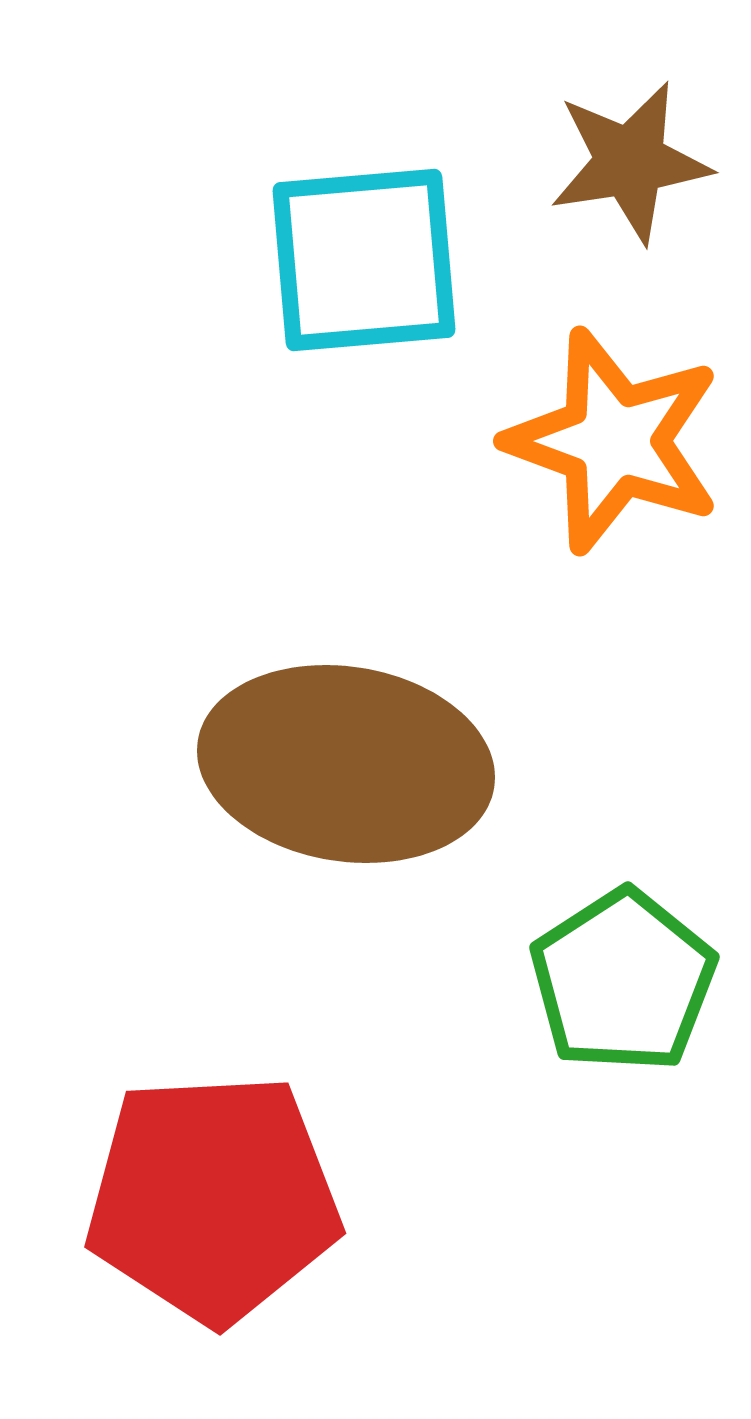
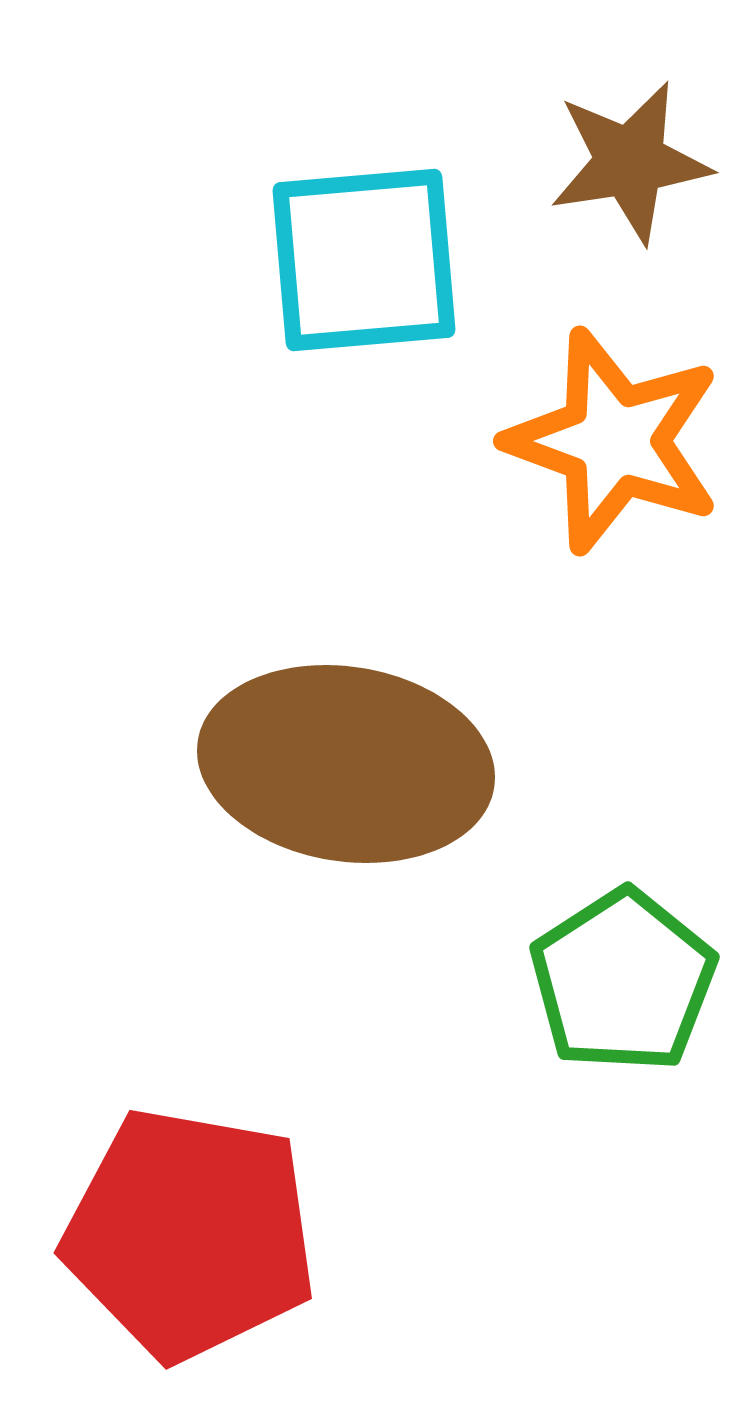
red pentagon: moved 23 px left, 36 px down; rotated 13 degrees clockwise
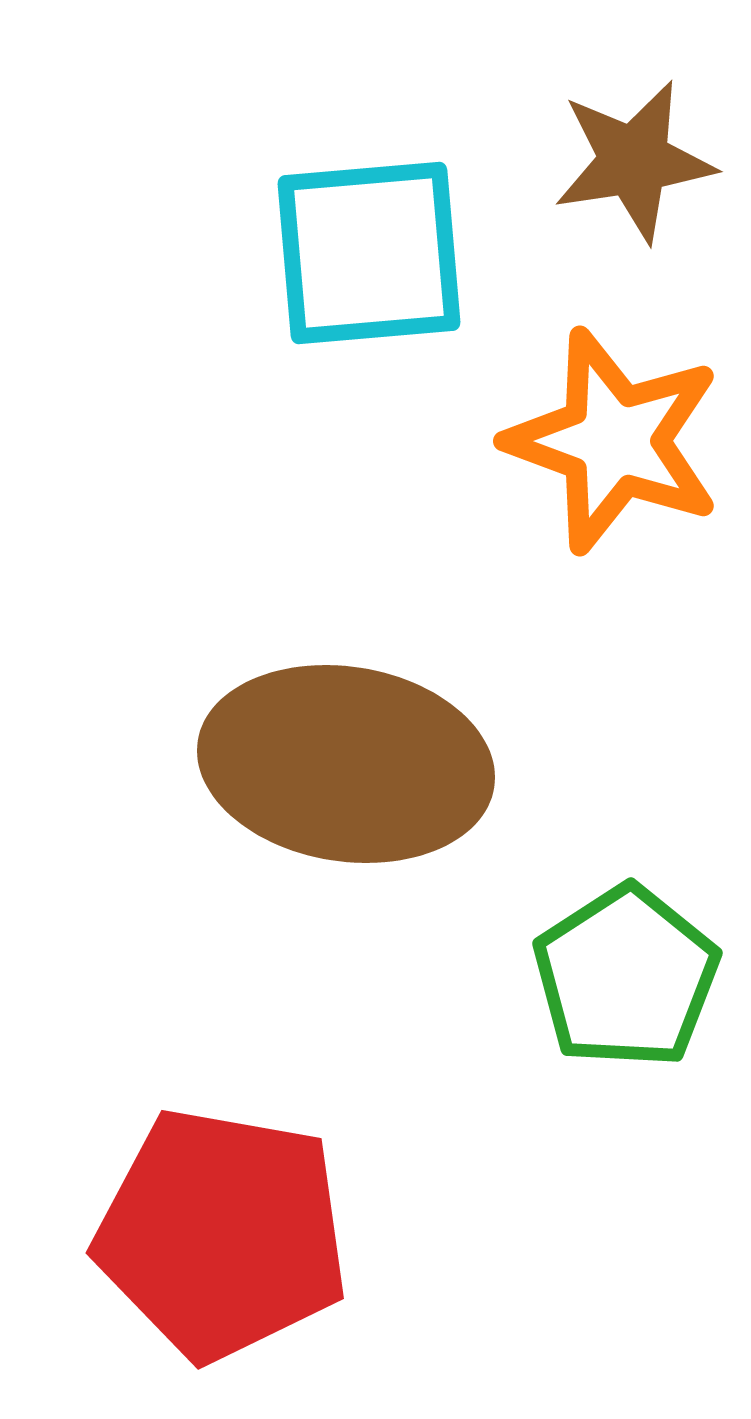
brown star: moved 4 px right, 1 px up
cyan square: moved 5 px right, 7 px up
green pentagon: moved 3 px right, 4 px up
red pentagon: moved 32 px right
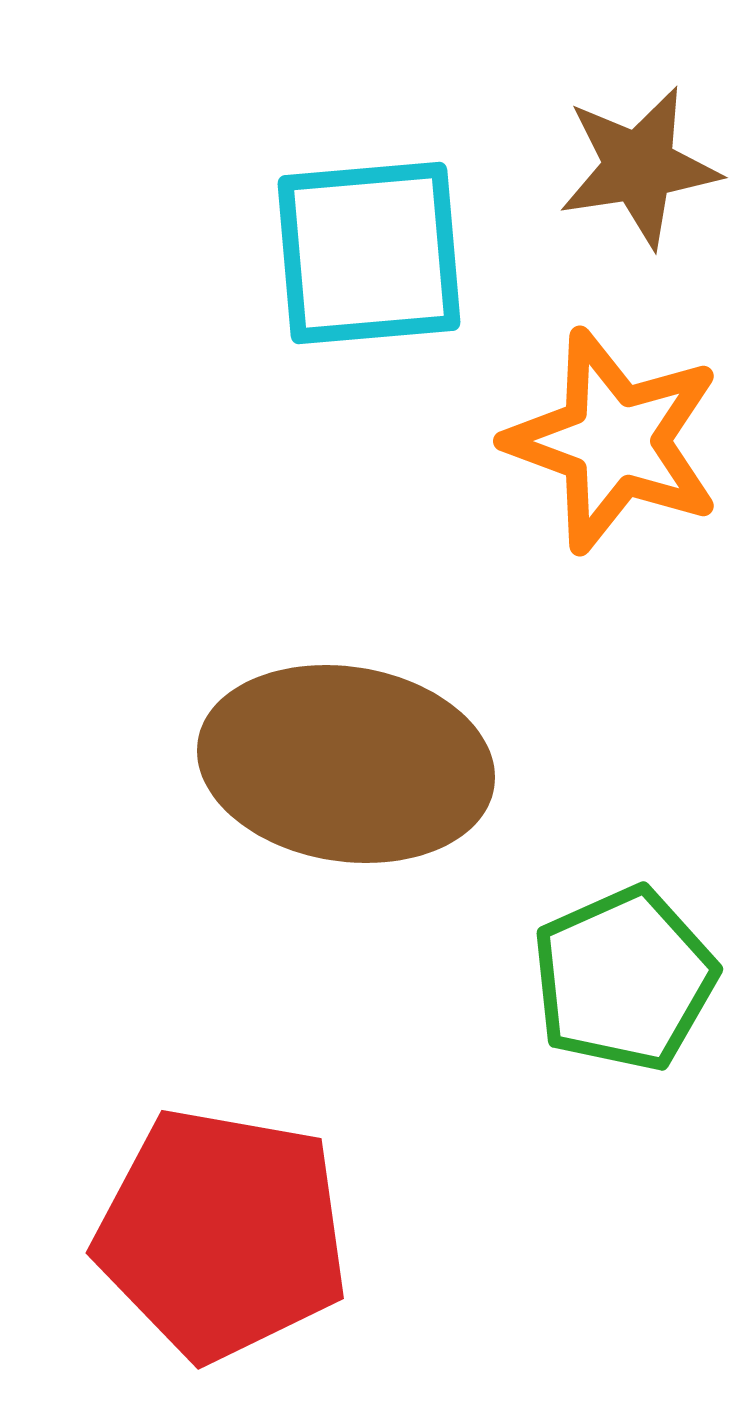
brown star: moved 5 px right, 6 px down
green pentagon: moved 2 px left, 2 px down; rotated 9 degrees clockwise
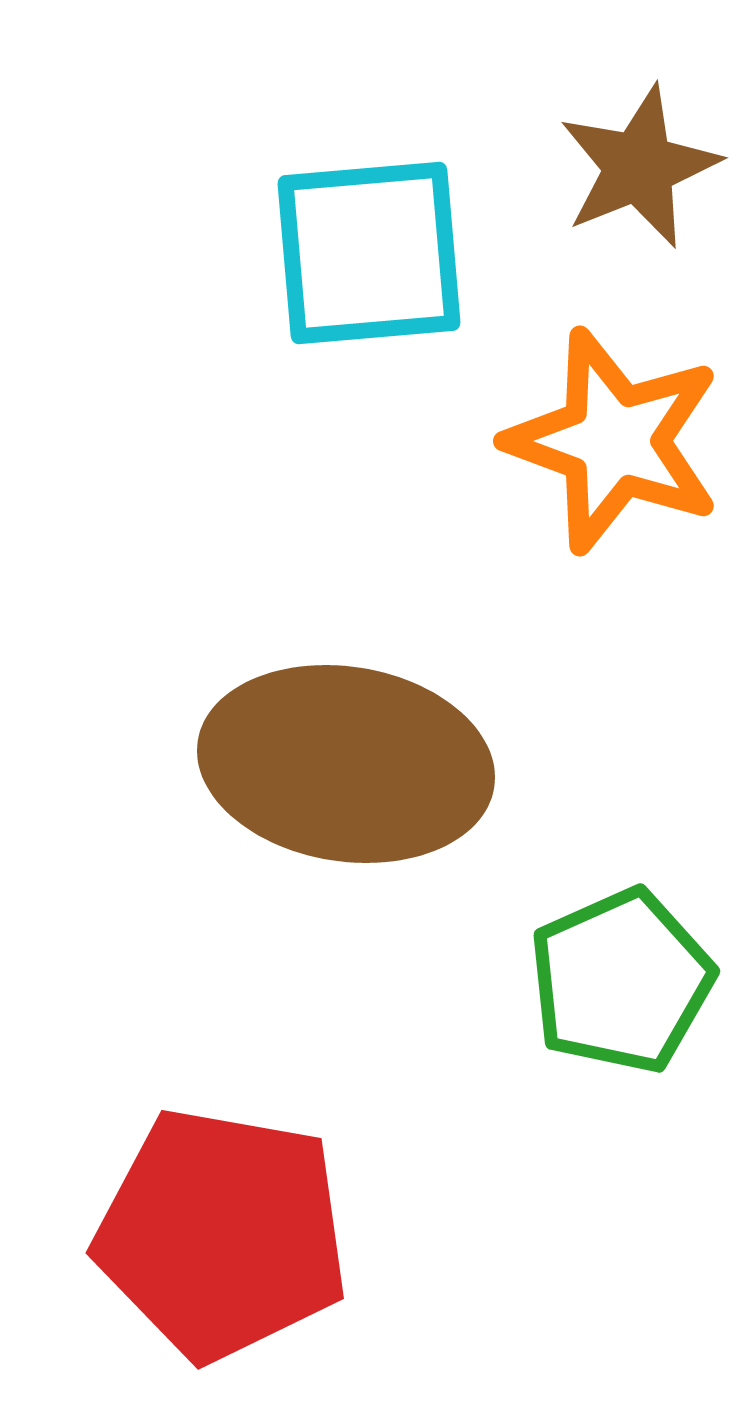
brown star: rotated 13 degrees counterclockwise
green pentagon: moved 3 px left, 2 px down
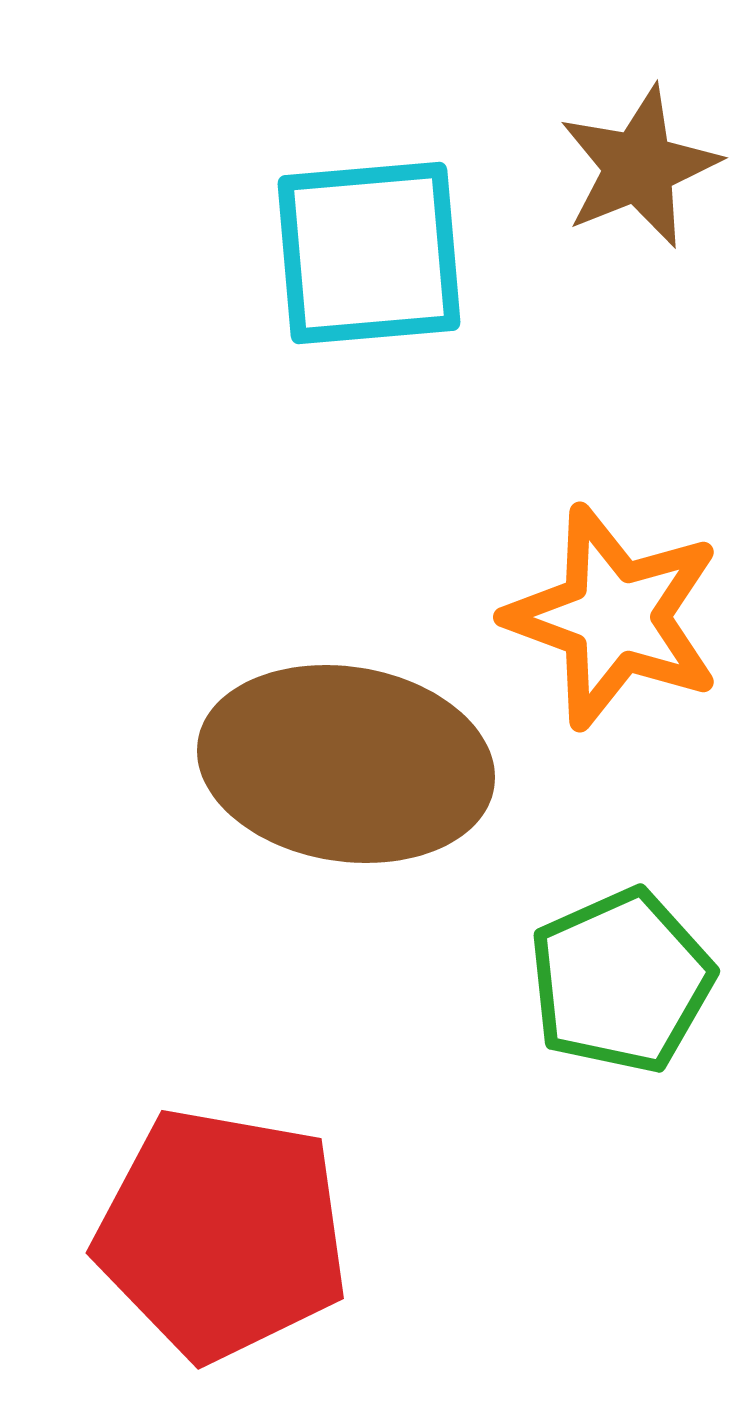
orange star: moved 176 px down
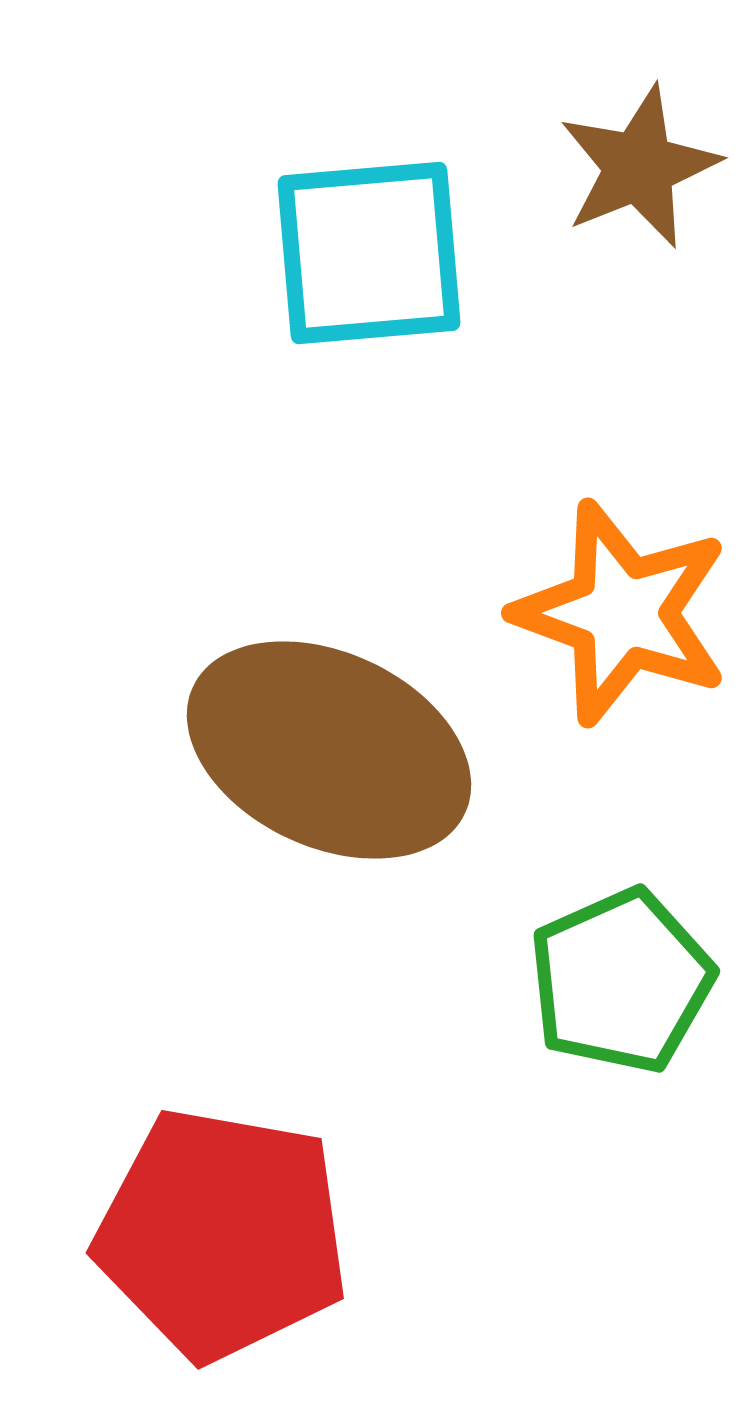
orange star: moved 8 px right, 4 px up
brown ellipse: moved 17 px left, 14 px up; rotated 16 degrees clockwise
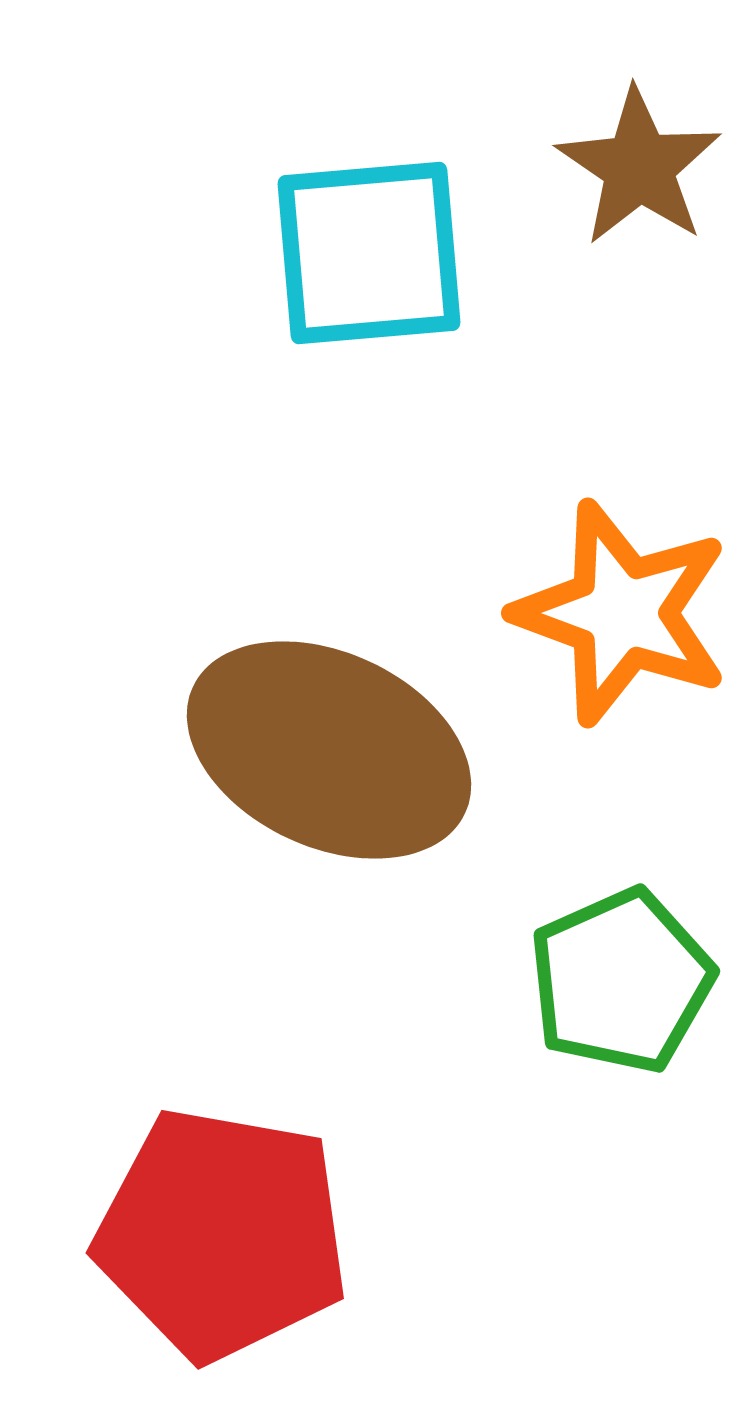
brown star: rotated 16 degrees counterclockwise
